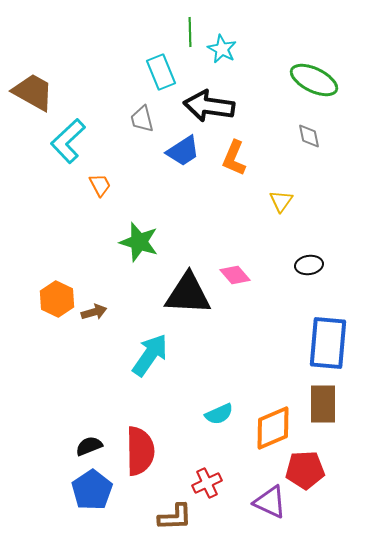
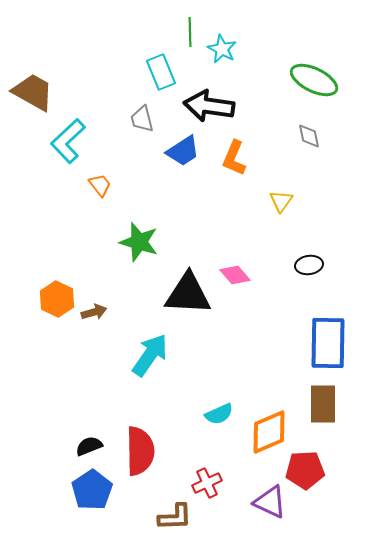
orange trapezoid: rotated 10 degrees counterclockwise
blue rectangle: rotated 4 degrees counterclockwise
orange diamond: moved 4 px left, 4 px down
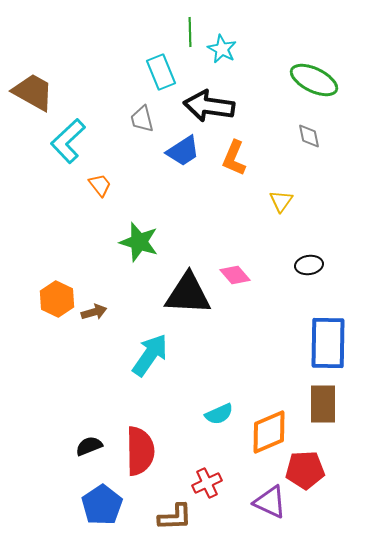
blue pentagon: moved 10 px right, 15 px down
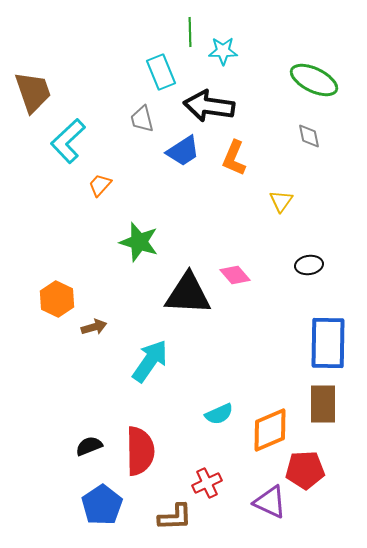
cyan star: moved 1 px right, 2 px down; rotated 28 degrees counterclockwise
brown trapezoid: rotated 42 degrees clockwise
orange trapezoid: rotated 100 degrees counterclockwise
brown arrow: moved 15 px down
cyan arrow: moved 6 px down
orange diamond: moved 1 px right, 2 px up
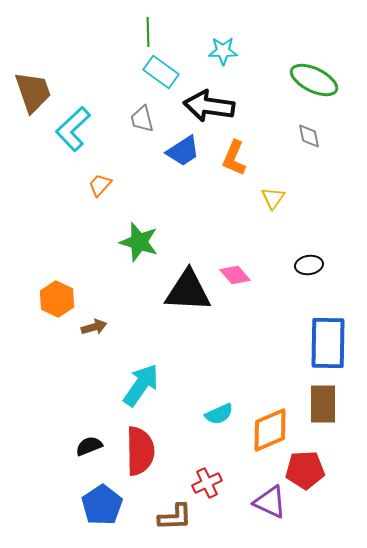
green line: moved 42 px left
cyan rectangle: rotated 32 degrees counterclockwise
cyan L-shape: moved 5 px right, 12 px up
yellow triangle: moved 8 px left, 3 px up
black triangle: moved 3 px up
cyan arrow: moved 9 px left, 24 px down
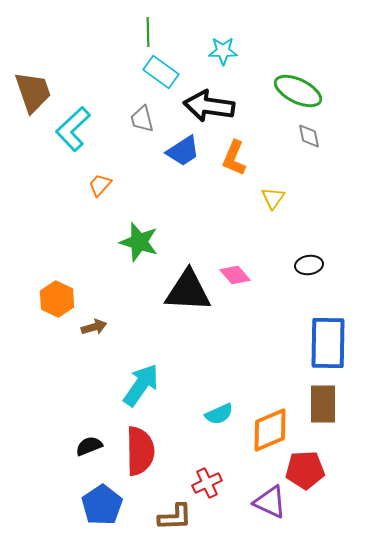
green ellipse: moved 16 px left, 11 px down
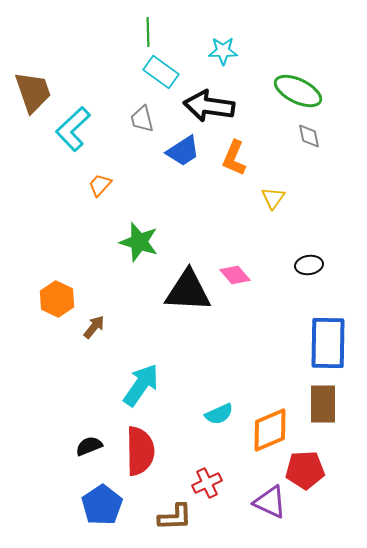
brown arrow: rotated 35 degrees counterclockwise
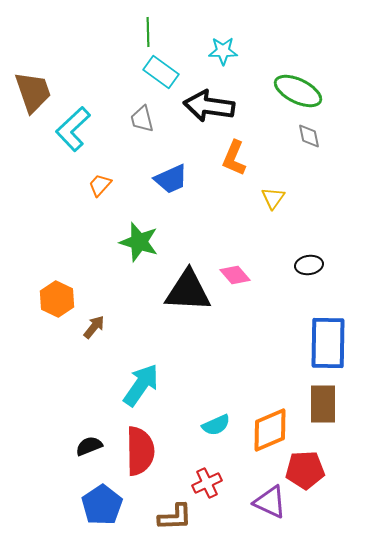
blue trapezoid: moved 12 px left, 28 px down; rotated 9 degrees clockwise
cyan semicircle: moved 3 px left, 11 px down
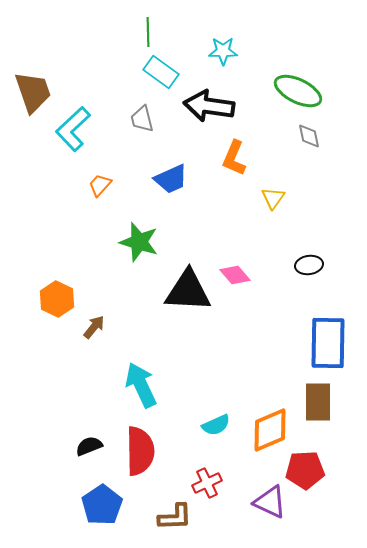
cyan arrow: rotated 60 degrees counterclockwise
brown rectangle: moved 5 px left, 2 px up
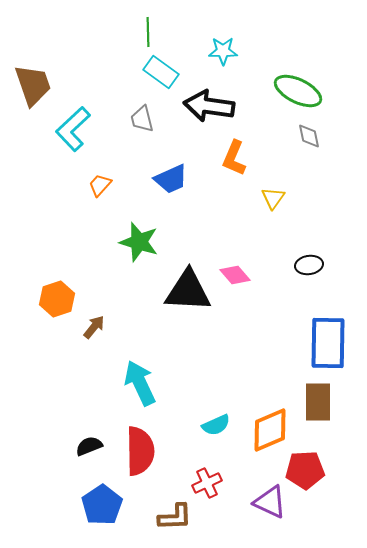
brown trapezoid: moved 7 px up
orange hexagon: rotated 16 degrees clockwise
cyan arrow: moved 1 px left, 2 px up
